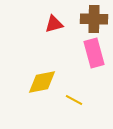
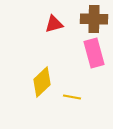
yellow diamond: rotated 32 degrees counterclockwise
yellow line: moved 2 px left, 3 px up; rotated 18 degrees counterclockwise
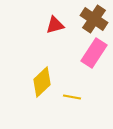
brown cross: rotated 32 degrees clockwise
red triangle: moved 1 px right, 1 px down
pink rectangle: rotated 48 degrees clockwise
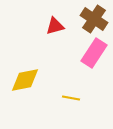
red triangle: moved 1 px down
yellow diamond: moved 17 px left, 2 px up; rotated 32 degrees clockwise
yellow line: moved 1 px left, 1 px down
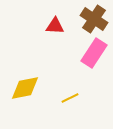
red triangle: rotated 18 degrees clockwise
yellow diamond: moved 8 px down
yellow line: moved 1 px left; rotated 36 degrees counterclockwise
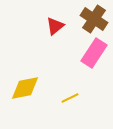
red triangle: rotated 42 degrees counterclockwise
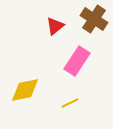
pink rectangle: moved 17 px left, 8 px down
yellow diamond: moved 2 px down
yellow line: moved 5 px down
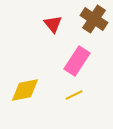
red triangle: moved 2 px left, 2 px up; rotated 30 degrees counterclockwise
yellow line: moved 4 px right, 8 px up
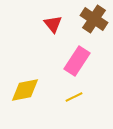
yellow line: moved 2 px down
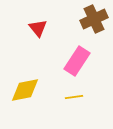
brown cross: rotated 32 degrees clockwise
red triangle: moved 15 px left, 4 px down
yellow line: rotated 18 degrees clockwise
